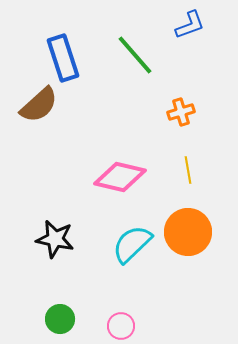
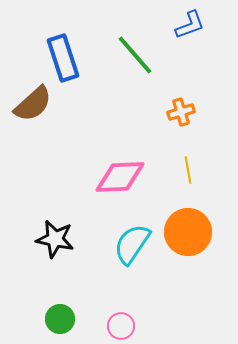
brown semicircle: moved 6 px left, 1 px up
pink diamond: rotated 15 degrees counterclockwise
cyan semicircle: rotated 12 degrees counterclockwise
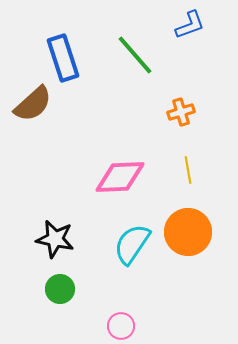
green circle: moved 30 px up
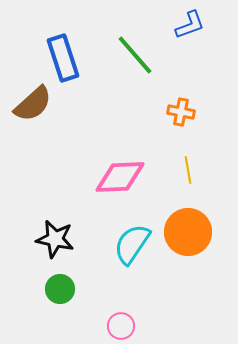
orange cross: rotated 28 degrees clockwise
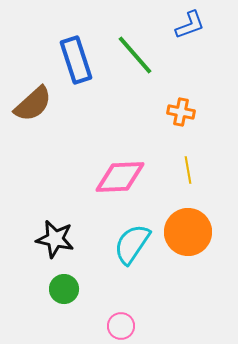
blue rectangle: moved 13 px right, 2 px down
green circle: moved 4 px right
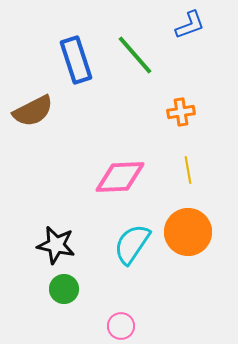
brown semicircle: moved 7 px down; rotated 15 degrees clockwise
orange cross: rotated 20 degrees counterclockwise
black star: moved 1 px right, 6 px down
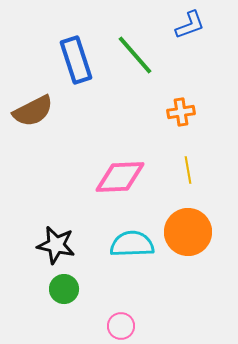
cyan semicircle: rotated 54 degrees clockwise
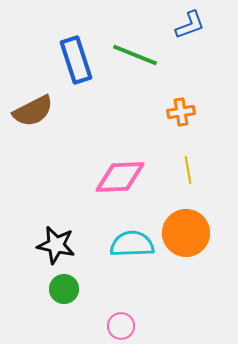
green line: rotated 27 degrees counterclockwise
orange circle: moved 2 px left, 1 px down
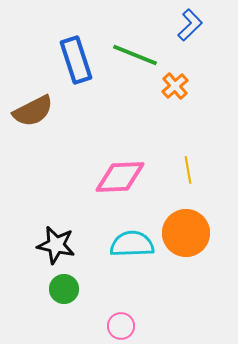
blue L-shape: rotated 24 degrees counterclockwise
orange cross: moved 6 px left, 26 px up; rotated 32 degrees counterclockwise
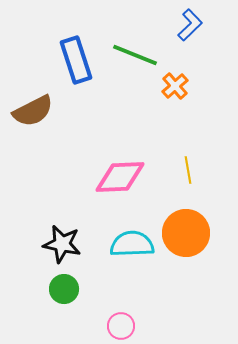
black star: moved 6 px right, 1 px up
